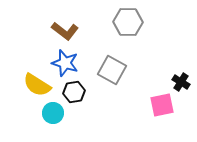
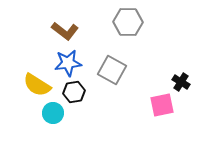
blue star: moved 3 px right; rotated 24 degrees counterclockwise
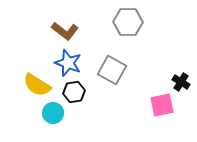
blue star: rotated 28 degrees clockwise
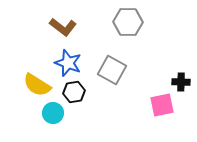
brown L-shape: moved 2 px left, 4 px up
black cross: rotated 30 degrees counterclockwise
